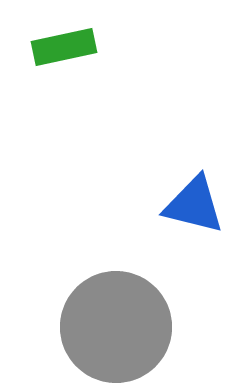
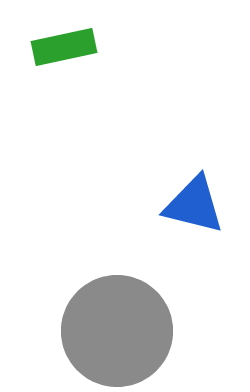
gray circle: moved 1 px right, 4 px down
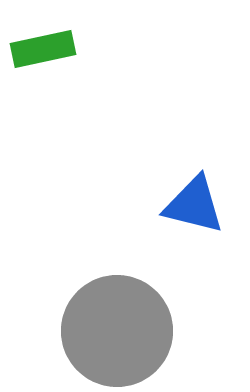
green rectangle: moved 21 px left, 2 px down
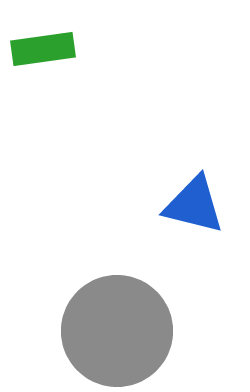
green rectangle: rotated 4 degrees clockwise
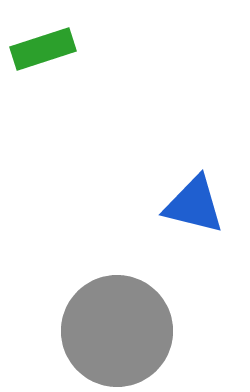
green rectangle: rotated 10 degrees counterclockwise
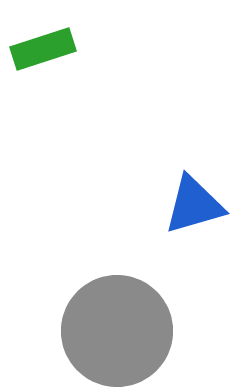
blue triangle: rotated 30 degrees counterclockwise
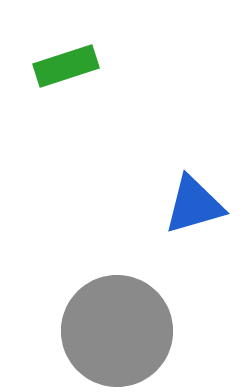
green rectangle: moved 23 px right, 17 px down
